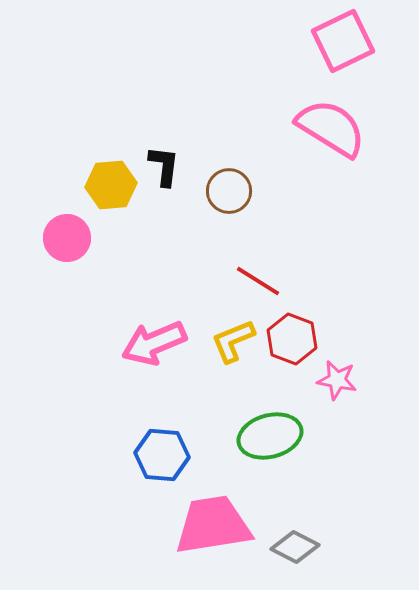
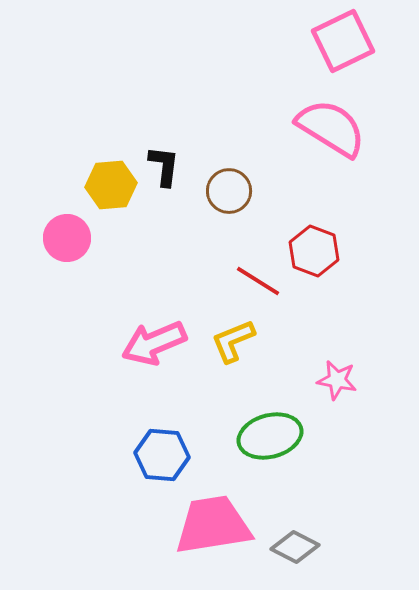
red hexagon: moved 22 px right, 88 px up
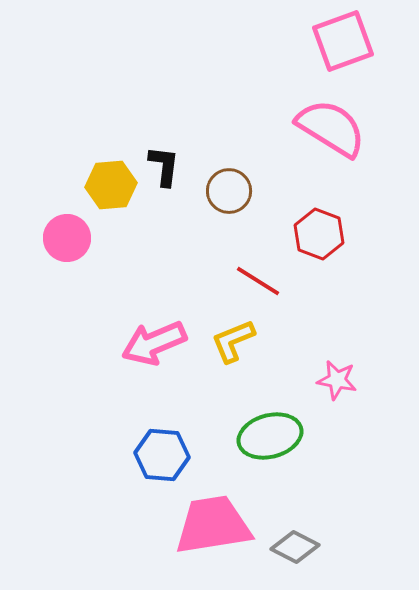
pink square: rotated 6 degrees clockwise
red hexagon: moved 5 px right, 17 px up
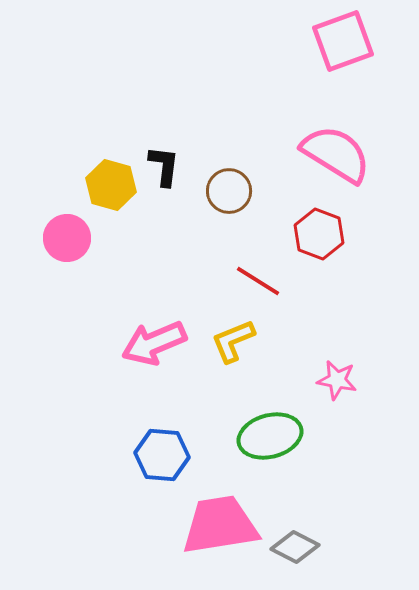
pink semicircle: moved 5 px right, 26 px down
yellow hexagon: rotated 21 degrees clockwise
pink trapezoid: moved 7 px right
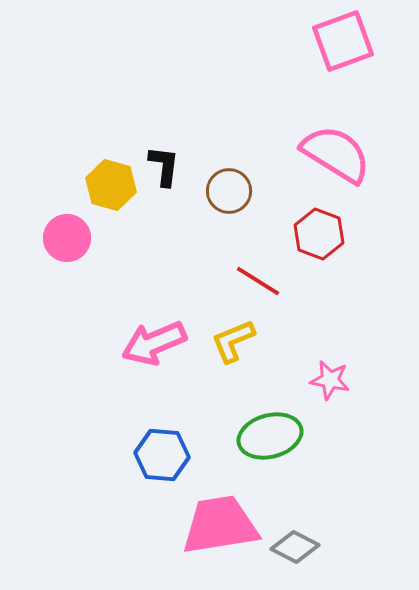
pink star: moved 7 px left
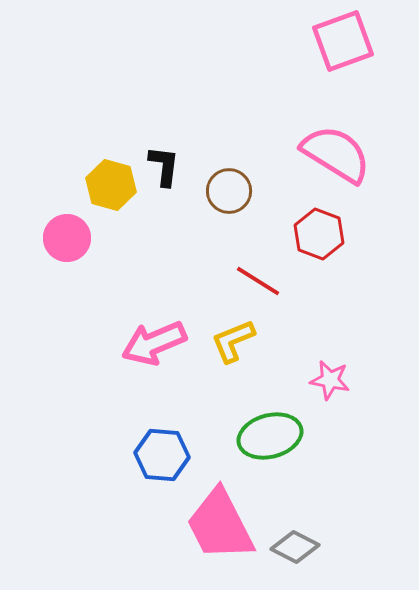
pink trapezoid: rotated 108 degrees counterclockwise
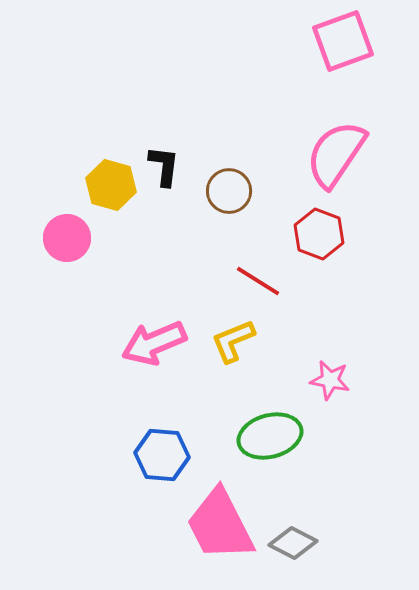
pink semicircle: rotated 88 degrees counterclockwise
gray diamond: moved 2 px left, 4 px up
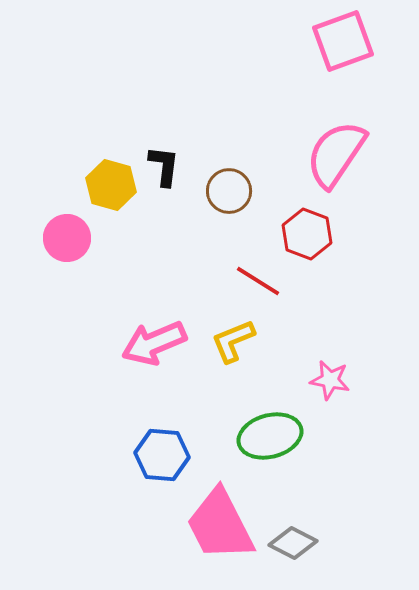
red hexagon: moved 12 px left
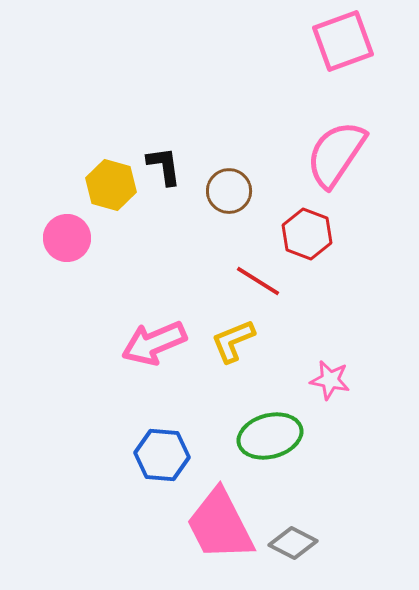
black L-shape: rotated 15 degrees counterclockwise
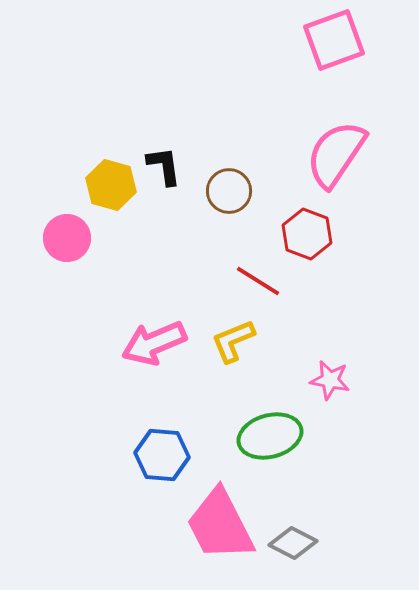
pink square: moved 9 px left, 1 px up
